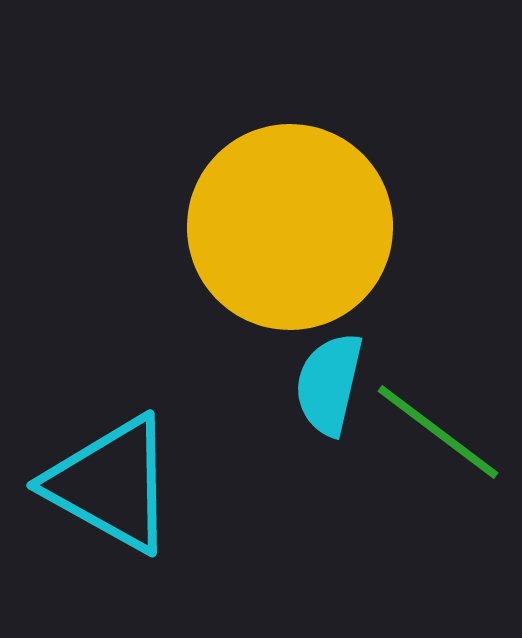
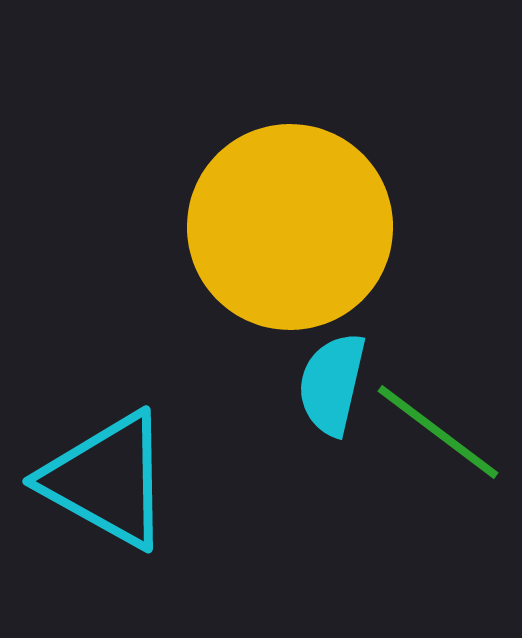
cyan semicircle: moved 3 px right
cyan triangle: moved 4 px left, 4 px up
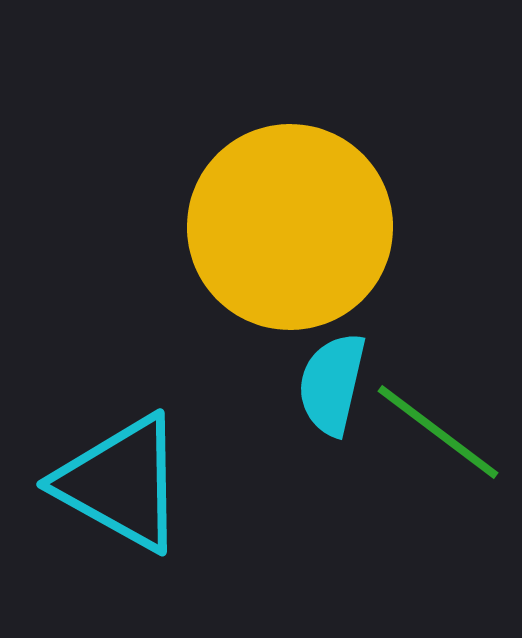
cyan triangle: moved 14 px right, 3 px down
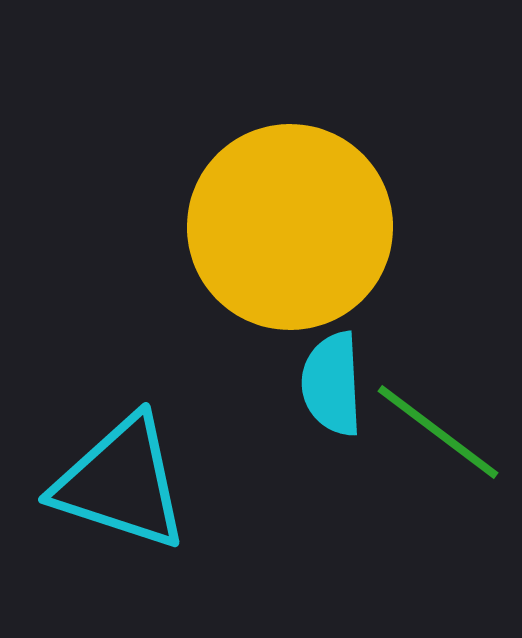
cyan semicircle: rotated 16 degrees counterclockwise
cyan triangle: rotated 11 degrees counterclockwise
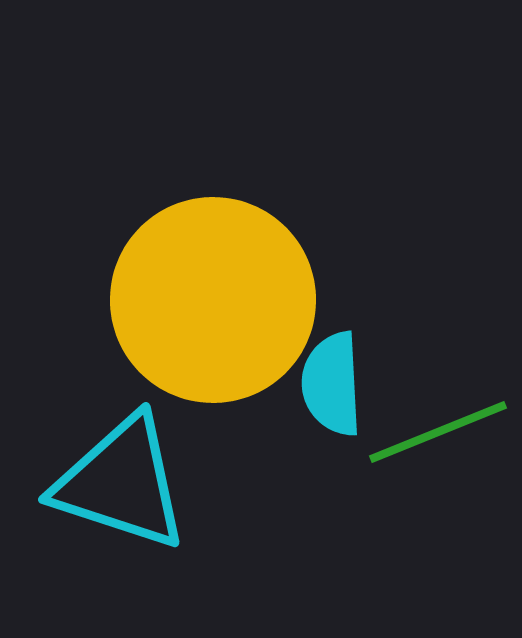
yellow circle: moved 77 px left, 73 px down
green line: rotated 59 degrees counterclockwise
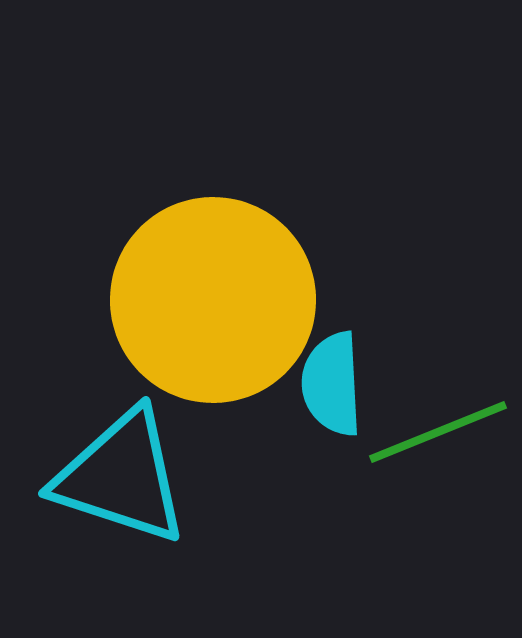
cyan triangle: moved 6 px up
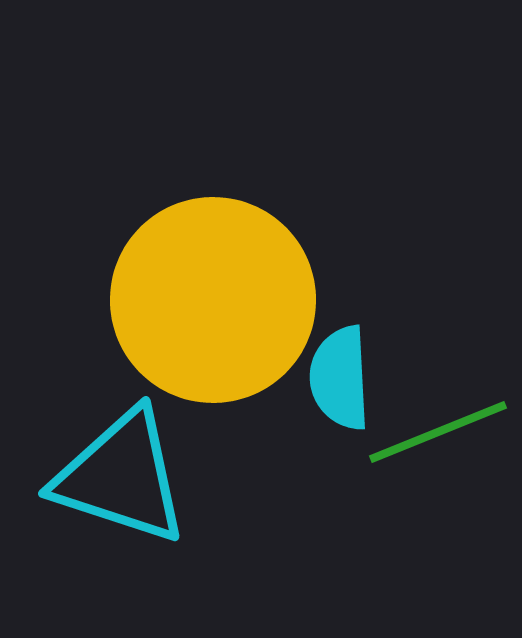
cyan semicircle: moved 8 px right, 6 px up
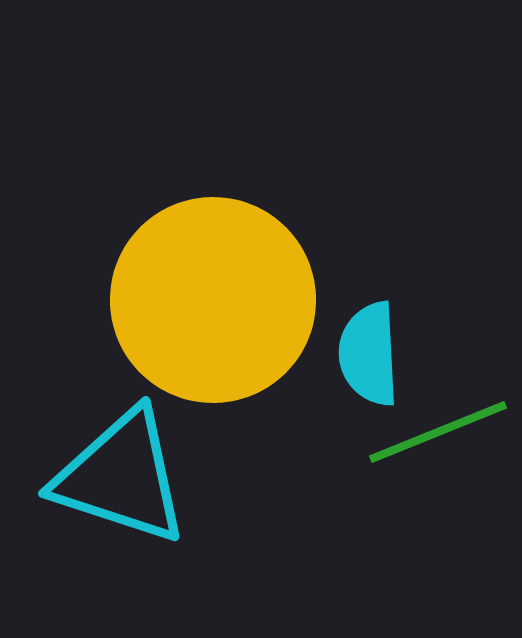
cyan semicircle: moved 29 px right, 24 px up
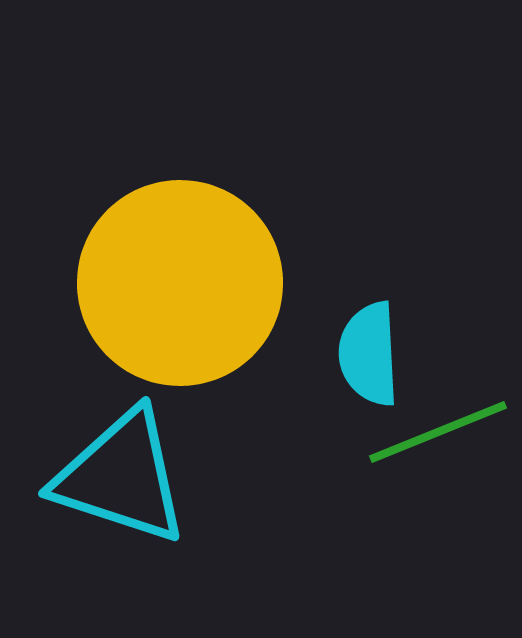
yellow circle: moved 33 px left, 17 px up
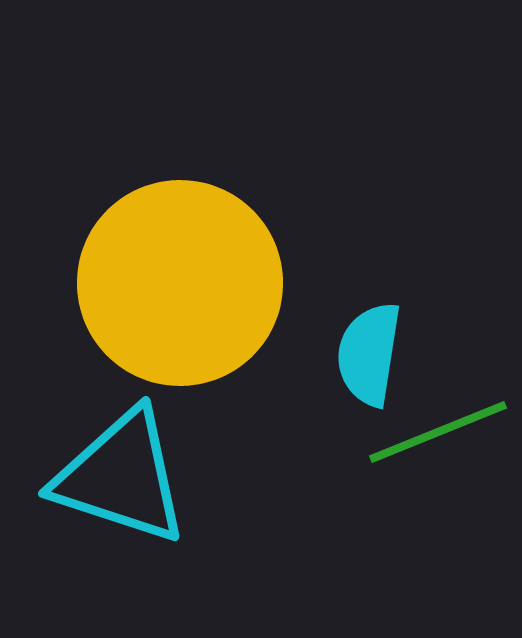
cyan semicircle: rotated 12 degrees clockwise
